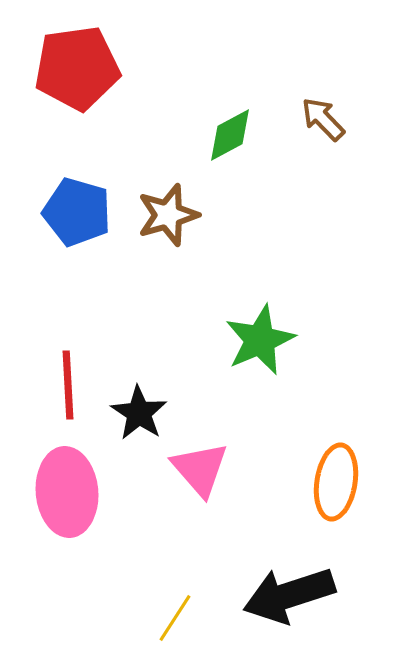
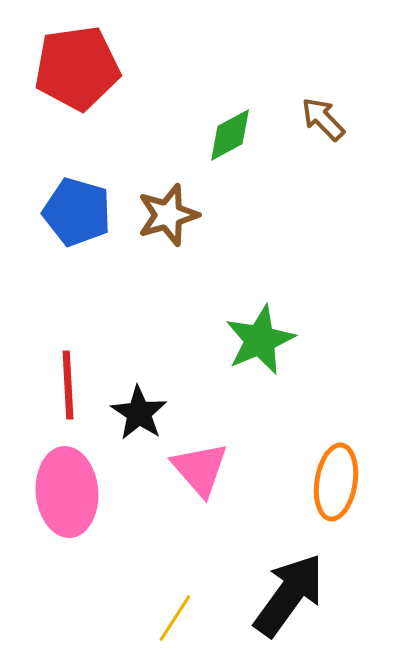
black arrow: rotated 144 degrees clockwise
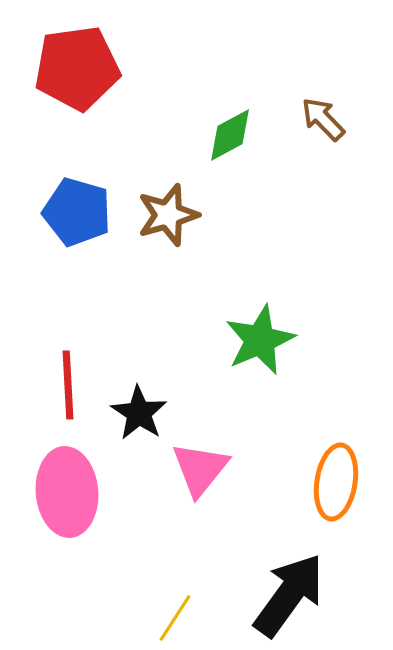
pink triangle: rotated 20 degrees clockwise
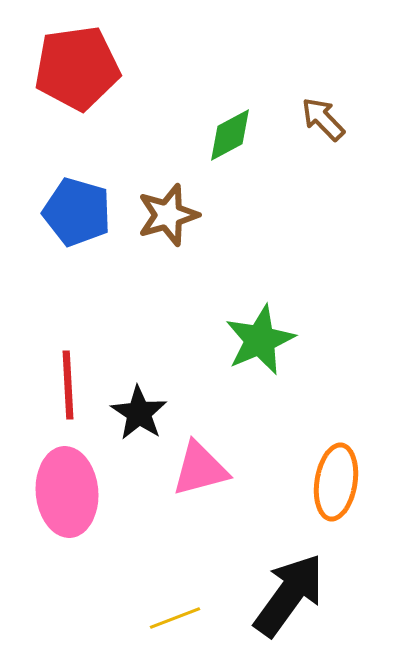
pink triangle: rotated 36 degrees clockwise
yellow line: rotated 36 degrees clockwise
